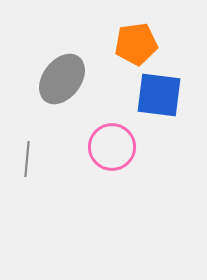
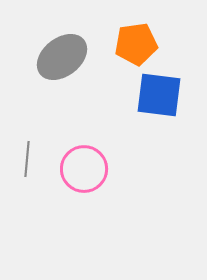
gray ellipse: moved 22 px up; rotated 15 degrees clockwise
pink circle: moved 28 px left, 22 px down
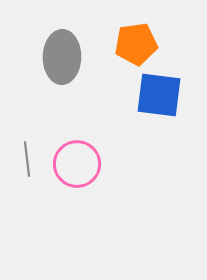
gray ellipse: rotated 51 degrees counterclockwise
gray line: rotated 12 degrees counterclockwise
pink circle: moved 7 px left, 5 px up
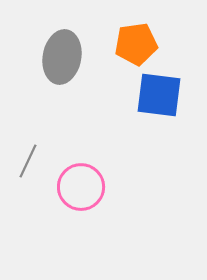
gray ellipse: rotated 9 degrees clockwise
gray line: moved 1 px right, 2 px down; rotated 32 degrees clockwise
pink circle: moved 4 px right, 23 px down
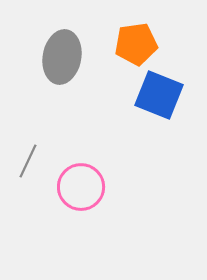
blue square: rotated 15 degrees clockwise
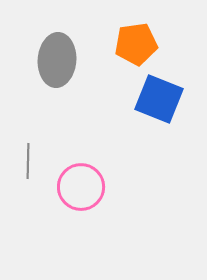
gray ellipse: moved 5 px left, 3 px down; rotated 6 degrees counterclockwise
blue square: moved 4 px down
gray line: rotated 24 degrees counterclockwise
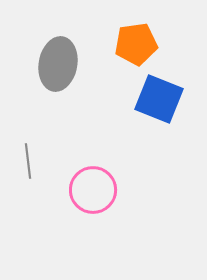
gray ellipse: moved 1 px right, 4 px down; rotated 6 degrees clockwise
gray line: rotated 8 degrees counterclockwise
pink circle: moved 12 px right, 3 px down
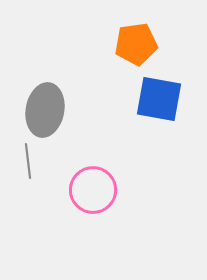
gray ellipse: moved 13 px left, 46 px down
blue square: rotated 12 degrees counterclockwise
